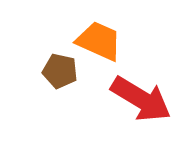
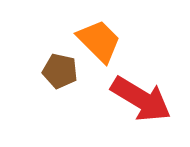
orange trapezoid: rotated 21 degrees clockwise
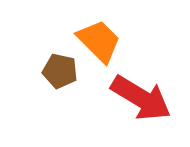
red arrow: moved 1 px up
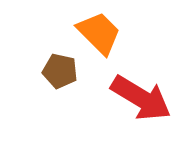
orange trapezoid: moved 8 px up
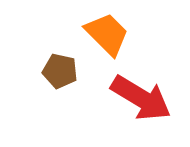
orange trapezoid: moved 8 px right, 1 px down
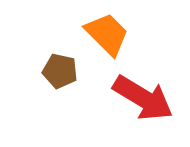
red arrow: moved 2 px right
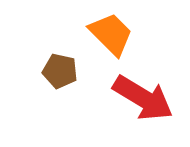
orange trapezoid: moved 4 px right
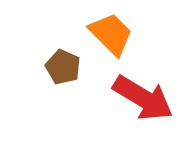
brown pentagon: moved 3 px right, 4 px up; rotated 12 degrees clockwise
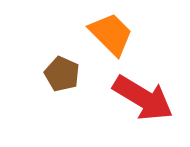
brown pentagon: moved 1 px left, 7 px down
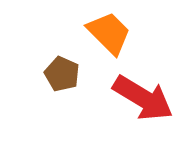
orange trapezoid: moved 2 px left, 1 px up
